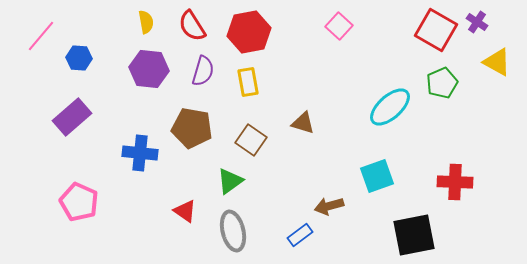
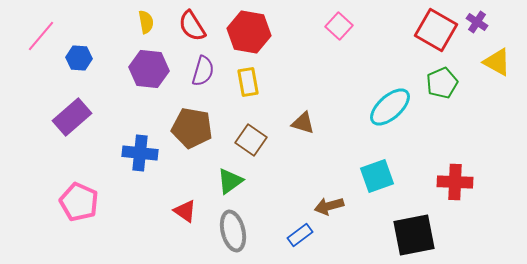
red hexagon: rotated 21 degrees clockwise
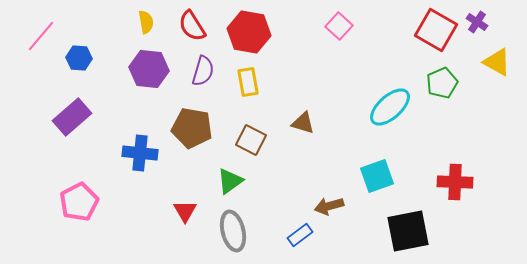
brown square: rotated 8 degrees counterclockwise
pink pentagon: rotated 21 degrees clockwise
red triangle: rotated 25 degrees clockwise
black square: moved 6 px left, 4 px up
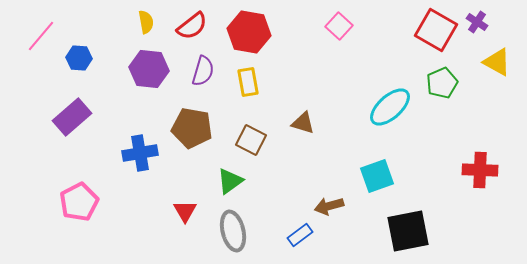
red semicircle: rotated 96 degrees counterclockwise
blue cross: rotated 16 degrees counterclockwise
red cross: moved 25 px right, 12 px up
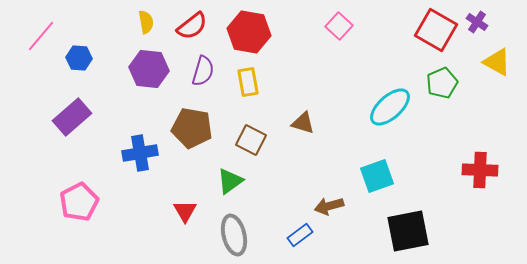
gray ellipse: moved 1 px right, 4 px down
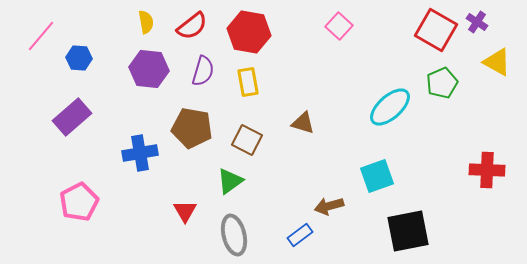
brown square: moved 4 px left
red cross: moved 7 px right
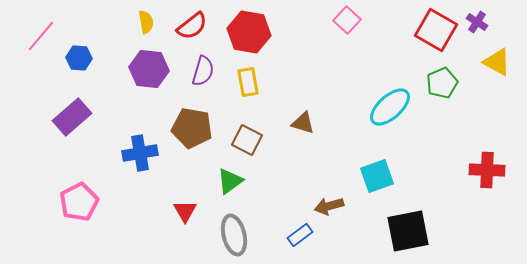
pink square: moved 8 px right, 6 px up
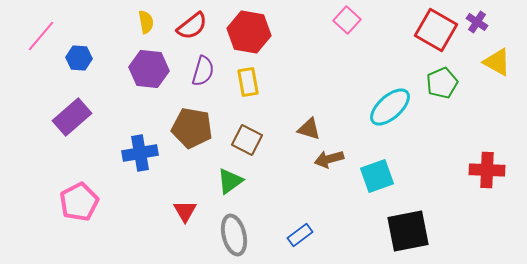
brown triangle: moved 6 px right, 6 px down
brown arrow: moved 47 px up
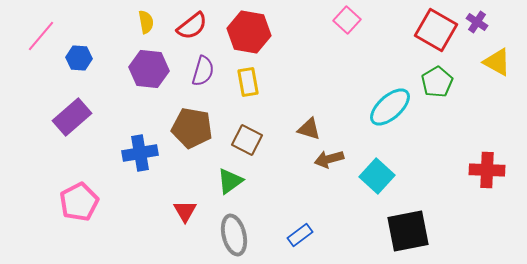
green pentagon: moved 5 px left, 1 px up; rotated 8 degrees counterclockwise
cyan square: rotated 28 degrees counterclockwise
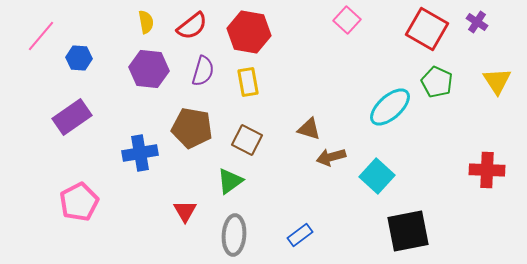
red square: moved 9 px left, 1 px up
yellow triangle: moved 19 px down; rotated 28 degrees clockwise
green pentagon: rotated 16 degrees counterclockwise
purple rectangle: rotated 6 degrees clockwise
brown arrow: moved 2 px right, 2 px up
gray ellipse: rotated 18 degrees clockwise
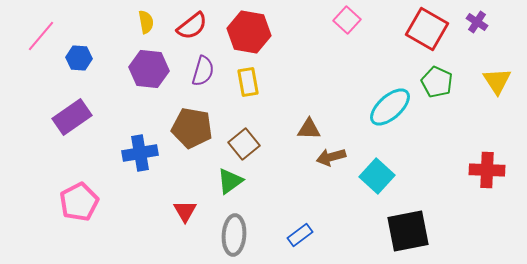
brown triangle: rotated 15 degrees counterclockwise
brown square: moved 3 px left, 4 px down; rotated 24 degrees clockwise
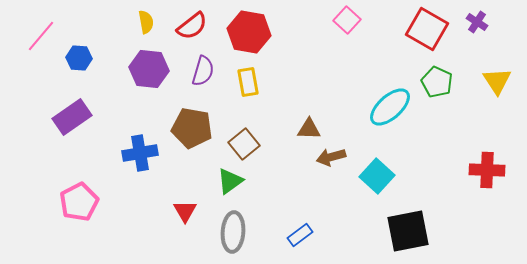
gray ellipse: moved 1 px left, 3 px up
